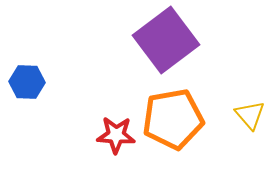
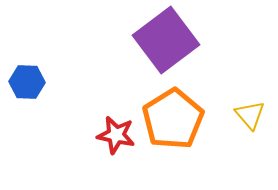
orange pentagon: rotated 22 degrees counterclockwise
red star: rotated 9 degrees clockwise
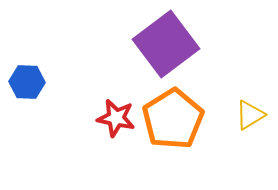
purple square: moved 4 px down
yellow triangle: rotated 40 degrees clockwise
red star: moved 17 px up
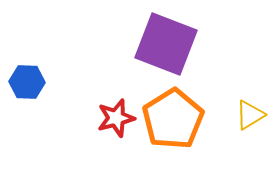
purple square: rotated 32 degrees counterclockwise
red star: rotated 27 degrees counterclockwise
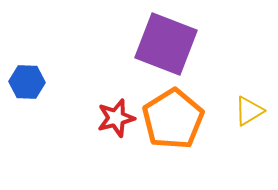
yellow triangle: moved 1 px left, 4 px up
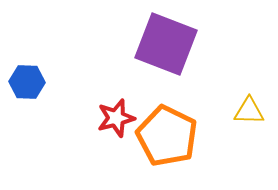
yellow triangle: rotated 32 degrees clockwise
orange pentagon: moved 6 px left, 17 px down; rotated 14 degrees counterclockwise
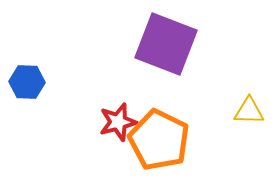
red star: moved 2 px right, 4 px down
orange pentagon: moved 8 px left, 4 px down
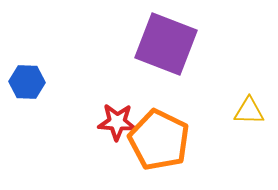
red star: moved 1 px left; rotated 18 degrees clockwise
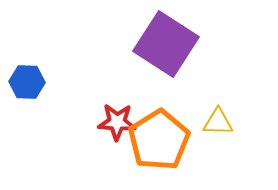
purple square: rotated 12 degrees clockwise
yellow triangle: moved 31 px left, 11 px down
orange pentagon: rotated 14 degrees clockwise
